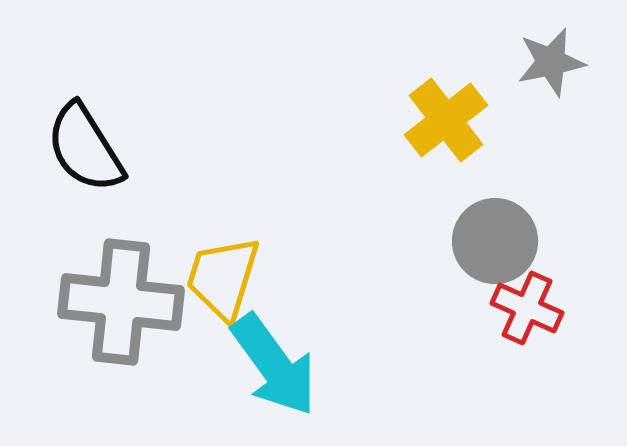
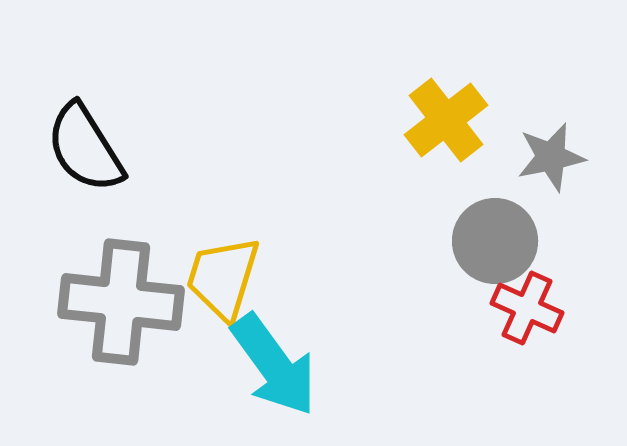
gray star: moved 95 px down
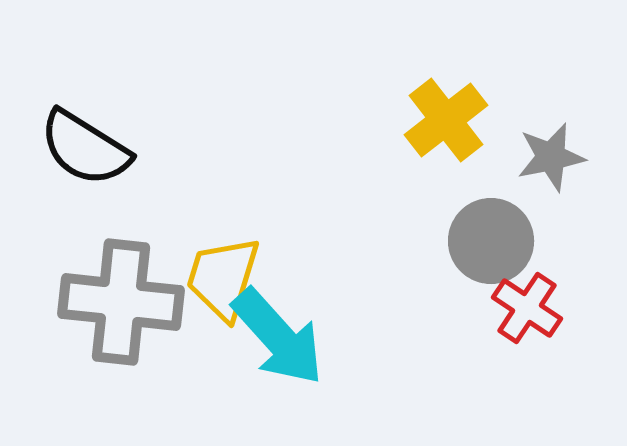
black semicircle: rotated 26 degrees counterclockwise
gray circle: moved 4 px left
red cross: rotated 10 degrees clockwise
cyan arrow: moved 4 px right, 28 px up; rotated 6 degrees counterclockwise
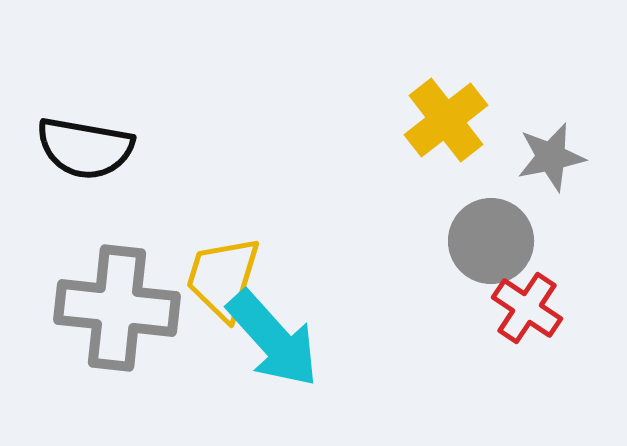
black semicircle: rotated 22 degrees counterclockwise
gray cross: moved 4 px left, 6 px down
cyan arrow: moved 5 px left, 2 px down
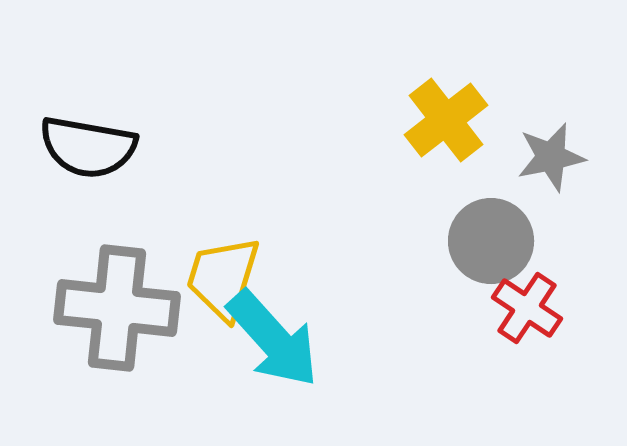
black semicircle: moved 3 px right, 1 px up
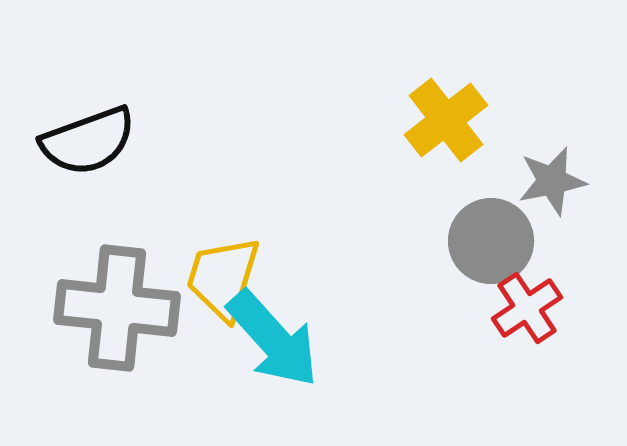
black semicircle: moved 6 px up; rotated 30 degrees counterclockwise
gray star: moved 1 px right, 24 px down
red cross: rotated 22 degrees clockwise
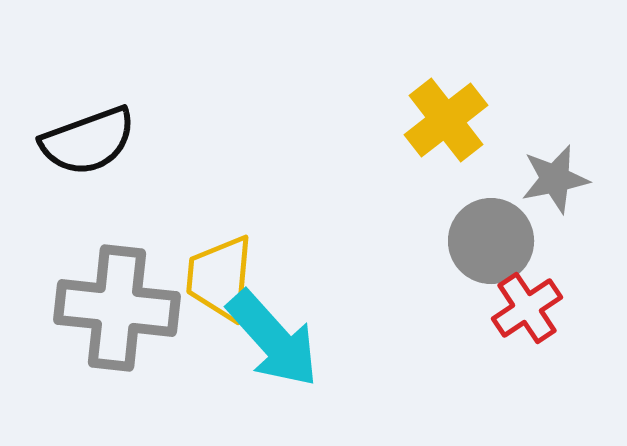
gray star: moved 3 px right, 2 px up
yellow trapezoid: moved 3 px left; rotated 12 degrees counterclockwise
